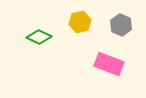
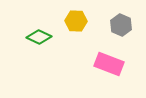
yellow hexagon: moved 4 px left, 1 px up; rotated 15 degrees clockwise
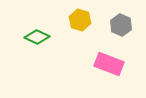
yellow hexagon: moved 4 px right, 1 px up; rotated 15 degrees clockwise
green diamond: moved 2 px left
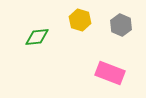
green diamond: rotated 30 degrees counterclockwise
pink rectangle: moved 1 px right, 9 px down
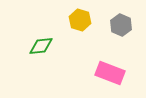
green diamond: moved 4 px right, 9 px down
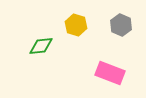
yellow hexagon: moved 4 px left, 5 px down
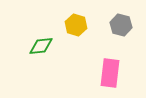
gray hexagon: rotated 10 degrees counterclockwise
pink rectangle: rotated 76 degrees clockwise
